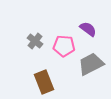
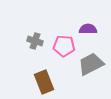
purple semicircle: rotated 36 degrees counterclockwise
gray cross: rotated 21 degrees counterclockwise
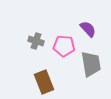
purple semicircle: rotated 48 degrees clockwise
gray cross: moved 1 px right
gray trapezoid: rotated 108 degrees clockwise
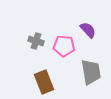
purple semicircle: moved 1 px down
gray trapezoid: moved 8 px down
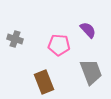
gray cross: moved 21 px left, 2 px up
pink pentagon: moved 5 px left, 1 px up
gray trapezoid: rotated 12 degrees counterclockwise
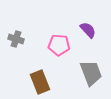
gray cross: moved 1 px right
gray trapezoid: moved 1 px down
brown rectangle: moved 4 px left
